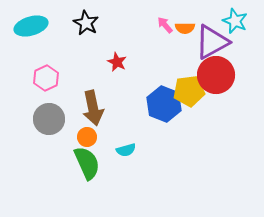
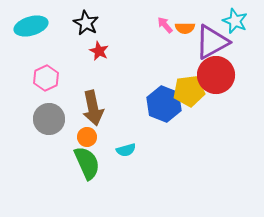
red star: moved 18 px left, 11 px up
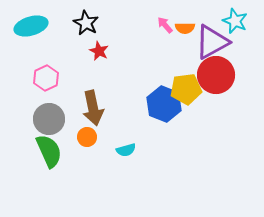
yellow pentagon: moved 3 px left, 2 px up
green semicircle: moved 38 px left, 12 px up
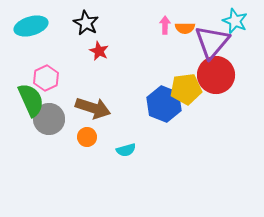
pink arrow: rotated 42 degrees clockwise
purple triangle: rotated 21 degrees counterclockwise
brown arrow: rotated 60 degrees counterclockwise
green semicircle: moved 18 px left, 51 px up
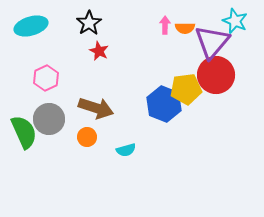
black star: moved 3 px right; rotated 10 degrees clockwise
green semicircle: moved 7 px left, 32 px down
brown arrow: moved 3 px right
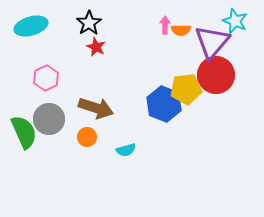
orange semicircle: moved 4 px left, 2 px down
red star: moved 3 px left, 4 px up
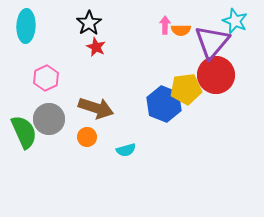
cyan ellipse: moved 5 px left; rotated 72 degrees counterclockwise
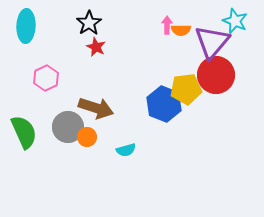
pink arrow: moved 2 px right
gray circle: moved 19 px right, 8 px down
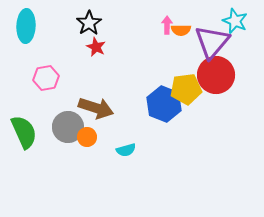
pink hexagon: rotated 15 degrees clockwise
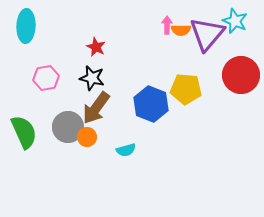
black star: moved 3 px right, 55 px down; rotated 25 degrees counterclockwise
purple triangle: moved 5 px left, 8 px up
red circle: moved 25 px right
yellow pentagon: rotated 12 degrees clockwise
blue hexagon: moved 13 px left
brown arrow: rotated 108 degrees clockwise
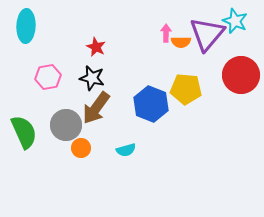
pink arrow: moved 1 px left, 8 px down
orange semicircle: moved 12 px down
pink hexagon: moved 2 px right, 1 px up
gray circle: moved 2 px left, 2 px up
orange circle: moved 6 px left, 11 px down
